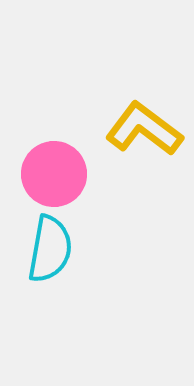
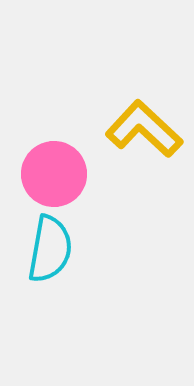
yellow L-shape: rotated 6 degrees clockwise
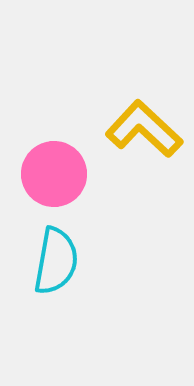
cyan semicircle: moved 6 px right, 12 px down
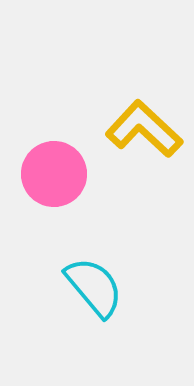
cyan semicircle: moved 38 px right, 26 px down; rotated 50 degrees counterclockwise
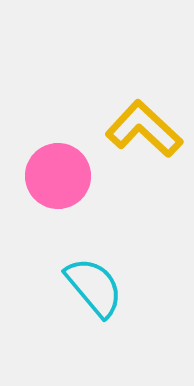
pink circle: moved 4 px right, 2 px down
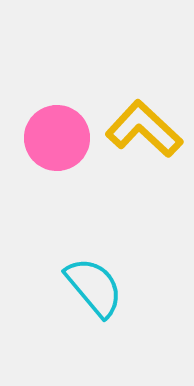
pink circle: moved 1 px left, 38 px up
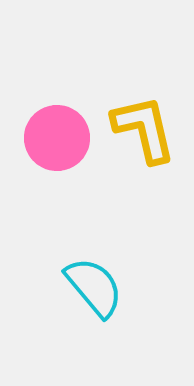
yellow L-shape: rotated 34 degrees clockwise
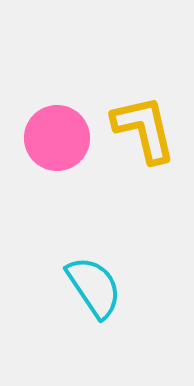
cyan semicircle: rotated 6 degrees clockwise
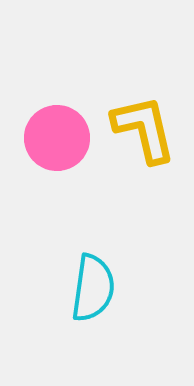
cyan semicircle: moved 1 px left, 1 px down; rotated 42 degrees clockwise
